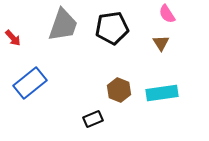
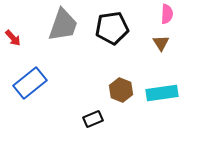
pink semicircle: rotated 144 degrees counterclockwise
brown hexagon: moved 2 px right
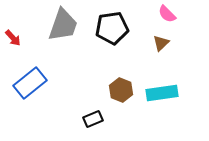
pink semicircle: rotated 132 degrees clockwise
brown triangle: rotated 18 degrees clockwise
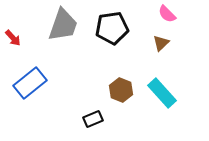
cyan rectangle: rotated 56 degrees clockwise
